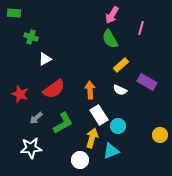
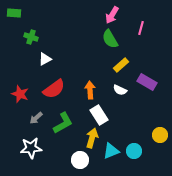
cyan circle: moved 16 px right, 25 px down
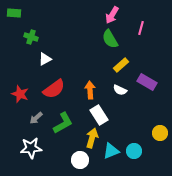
yellow circle: moved 2 px up
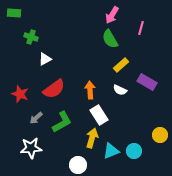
green L-shape: moved 1 px left, 1 px up
yellow circle: moved 2 px down
white circle: moved 2 px left, 5 px down
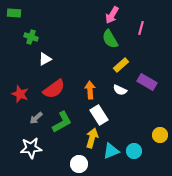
white circle: moved 1 px right, 1 px up
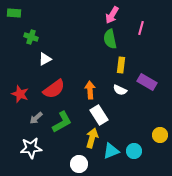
green semicircle: rotated 18 degrees clockwise
yellow rectangle: rotated 42 degrees counterclockwise
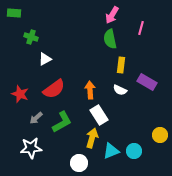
white circle: moved 1 px up
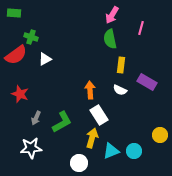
red semicircle: moved 38 px left, 34 px up
gray arrow: rotated 24 degrees counterclockwise
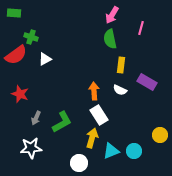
orange arrow: moved 4 px right, 1 px down
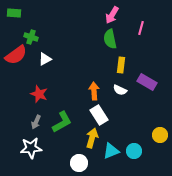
red star: moved 19 px right
gray arrow: moved 4 px down
